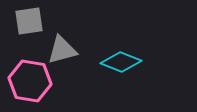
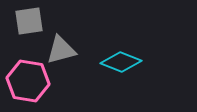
gray triangle: moved 1 px left
pink hexagon: moved 2 px left
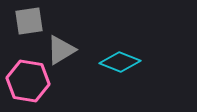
gray triangle: rotated 16 degrees counterclockwise
cyan diamond: moved 1 px left
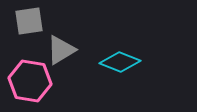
pink hexagon: moved 2 px right
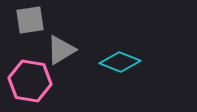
gray square: moved 1 px right, 1 px up
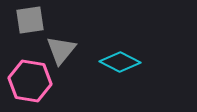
gray triangle: rotated 20 degrees counterclockwise
cyan diamond: rotated 6 degrees clockwise
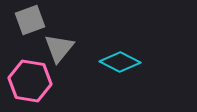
gray square: rotated 12 degrees counterclockwise
gray triangle: moved 2 px left, 2 px up
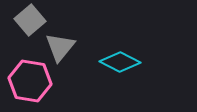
gray square: rotated 20 degrees counterclockwise
gray triangle: moved 1 px right, 1 px up
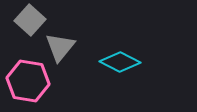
gray square: rotated 8 degrees counterclockwise
pink hexagon: moved 2 px left
